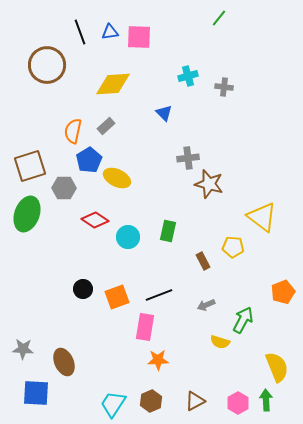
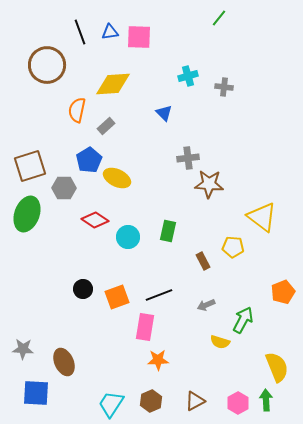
orange semicircle at (73, 131): moved 4 px right, 21 px up
brown star at (209, 184): rotated 12 degrees counterclockwise
cyan trapezoid at (113, 404): moved 2 px left
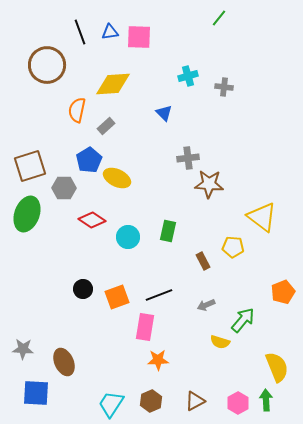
red diamond at (95, 220): moved 3 px left
green arrow at (243, 320): rotated 12 degrees clockwise
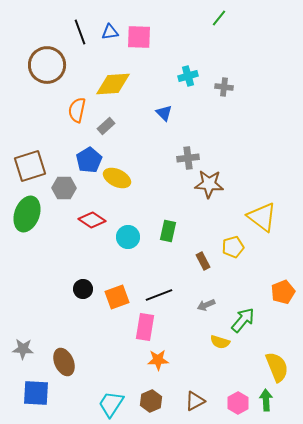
yellow pentagon at (233, 247): rotated 20 degrees counterclockwise
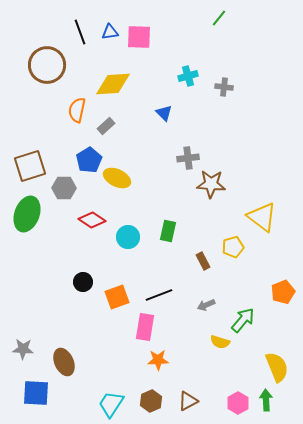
brown star at (209, 184): moved 2 px right
black circle at (83, 289): moved 7 px up
brown triangle at (195, 401): moved 7 px left
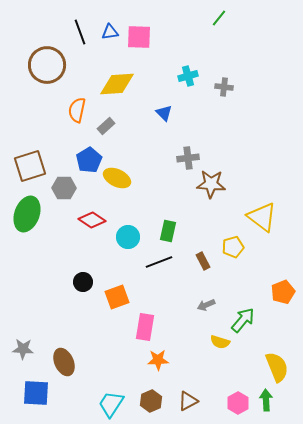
yellow diamond at (113, 84): moved 4 px right
black line at (159, 295): moved 33 px up
